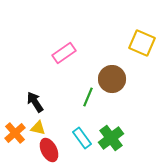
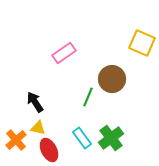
orange cross: moved 1 px right, 7 px down
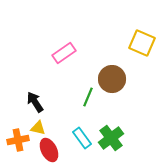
orange cross: moved 2 px right; rotated 30 degrees clockwise
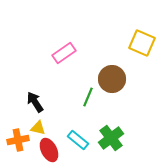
cyan rectangle: moved 4 px left, 2 px down; rotated 15 degrees counterclockwise
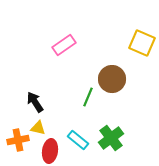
pink rectangle: moved 8 px up
red ellipse: moved 1 px right, 1 px down; rotated 35 degrees clockwise
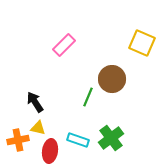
pink rectangle: rotated 10 degrees counterclockwise
cyan rectangle: rotated 20 degrees counterclockwise
